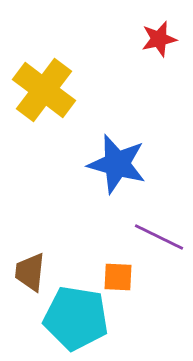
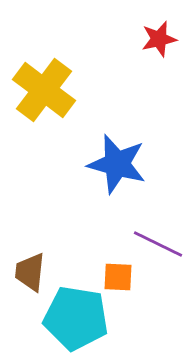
purple line: moved 1 px left, 7 px down
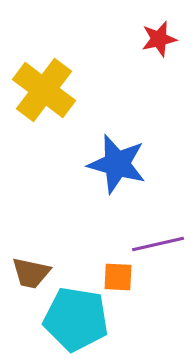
purple line: rotated 39 degrees counterclockwise
brown trapezoid: moved 1 px right, 1 px down; rotated 84 degrees counterclockwise
cyan pentagon: moved 1 px down
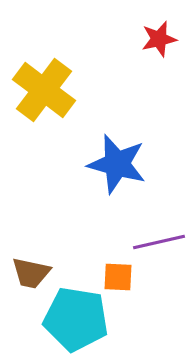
purple line: moved 1 px right, 2 px up
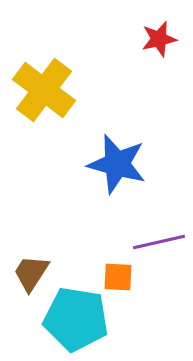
brown trapezoid: rotated 111 degrees clockwise
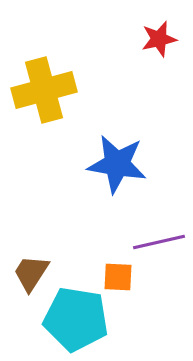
yellow cross: rotated 38 degrees clockwise
blue star: rotated 6 degrees counterclockwise
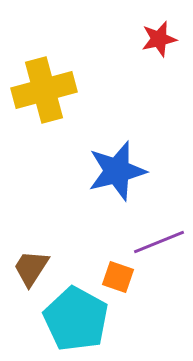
blue star: moved 7 px down; rotated 24 degrees counterclockwise
purple line: rotated 9 degrees counterclockwise
brown trapezoid: moved 5 px up
orange square: rotated 16 degrees clockwise
cyan pentagon: rotated 20 degrees clockwise
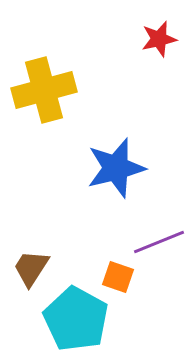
blue star: moved 1 px left, 3 px up
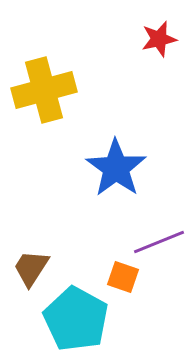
blue star: rotated 22 degrees counterclockwise
orange square: moved 5 px right
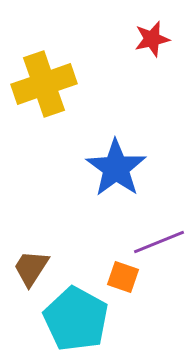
red star: moved 7 px left
yellow cross: moved 6 px up; rotated 4 degrees counterclockwise
